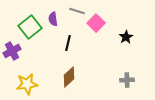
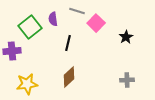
purple cross: rotated 24 degrees clockwise
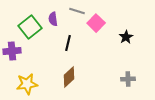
gray cross: moved 1 px right, 1 px up
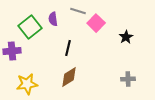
gray line: moved 1 px right
black line: moved 5 px down
brown diamond: rotated 10 degrees clockwise
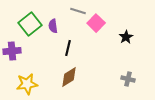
purple semicircle: moved 7 px down
green square: moved 3 px up
gray cross: rotated 16 degrees clockwise
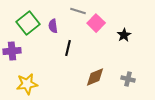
green square: moved 2 px left, 1 px up
black star: moved 2 px left, 2 px up
brown diamond: moved 26 px right; rotated 10 degrees clockwise
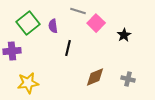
yellow star: moved 1 px right, 1 px up
